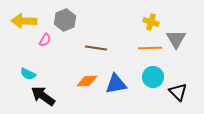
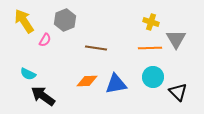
yellow arrow: rotated 55 degrees clockwise
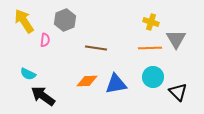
pink semicircle: rotated 24 degrees counterclockwise
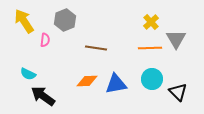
yellow cross: rotated 28 degrees clockwise
cyan circle: moved 1 px left, 2 px down
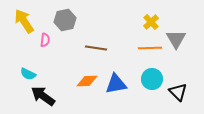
gray hexagon: rotated 10 degrees clockwise
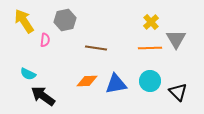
cyan circle: moved 2 px left, 2 px down
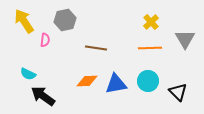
gray triangle: moved 9 px right
cyan circle: moved 2 px left
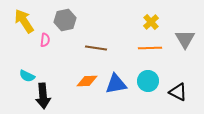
cyan semicircle: moved 1 px left, 2 px down
black triangle: rotated 18 degrees counterclockwise
black arrow: rotated 130 degrees counterclockwise
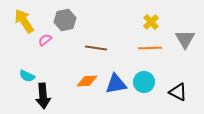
pink semicircle: rotated 136 degrees counterclockwise
cyan circle: moved 4 px left, 1 px down
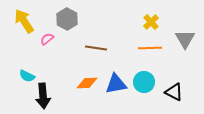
gray hexagon: moved 2 px right, 1 px up; rotated 20 degrees counterclockwise
pink semicircle: moved 2 px right, 1 px up
orange diamond: moved 2 px down
black triangle: moved 4 px left
